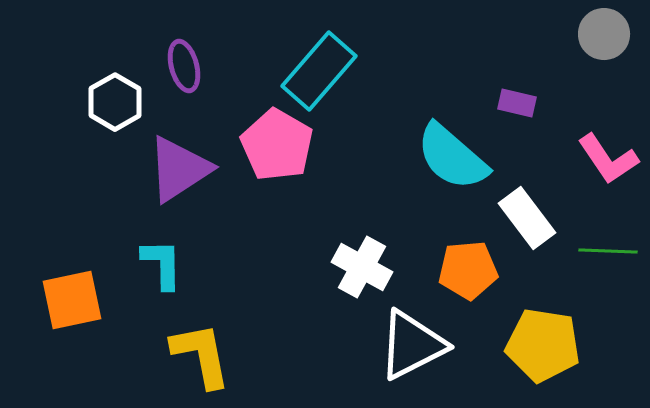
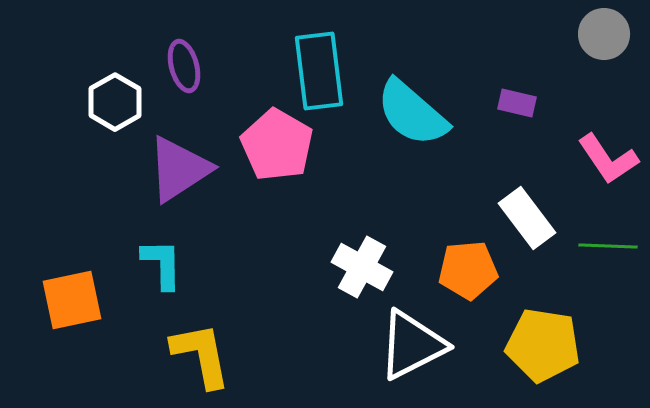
cyan rectangle: rotated 48 degrees counterclockwise
cyan semicircle: moved 40 px left, 44 px up
green line: moved 5 px up
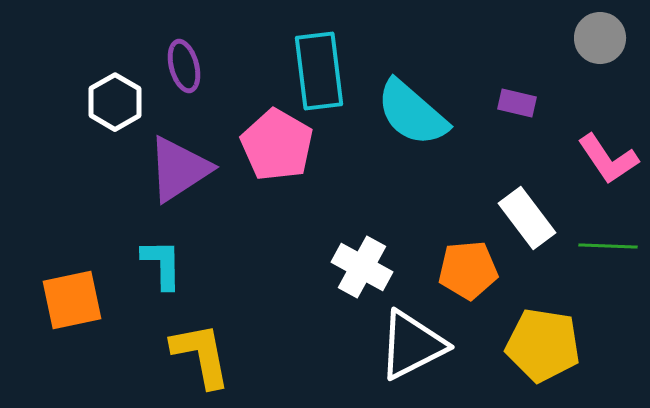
gray circle: moved 4 px left, 4 px down
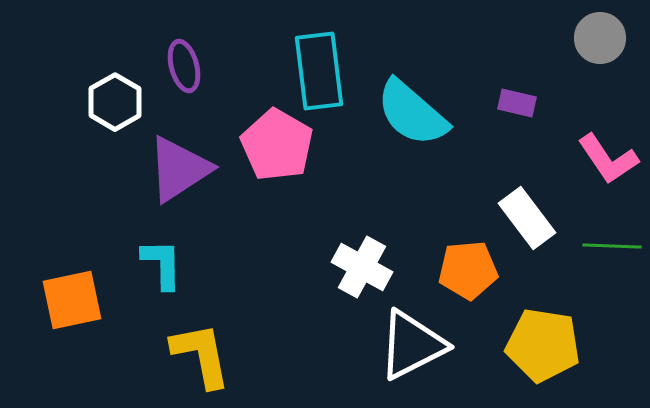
green line: moved 4 px right
